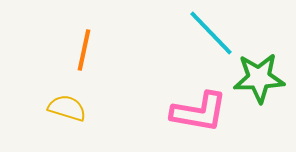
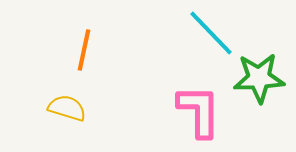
pink L-shape: moved 1 px up; rotated 100 degrees counterclockwise
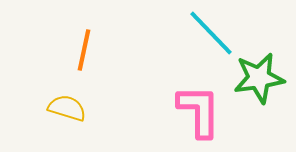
green star: rotated 6 degrees counterclockwise
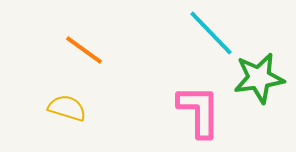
orange line: rotated 66 degrees counterclockwise
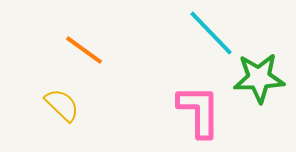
green star: rotated 6 degrees clockwise
yellow semicircle: moved 5 px left, 3 px up; rotated 27 degrees clockwise
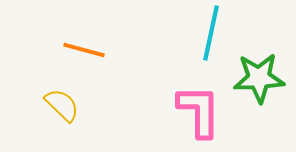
cyan line: rotated 56 degrees clockwise
orange line: rotated 21 degrees counterclockwise
